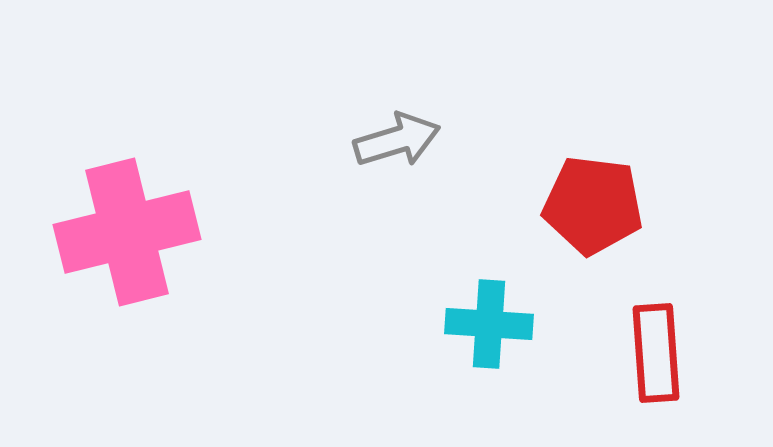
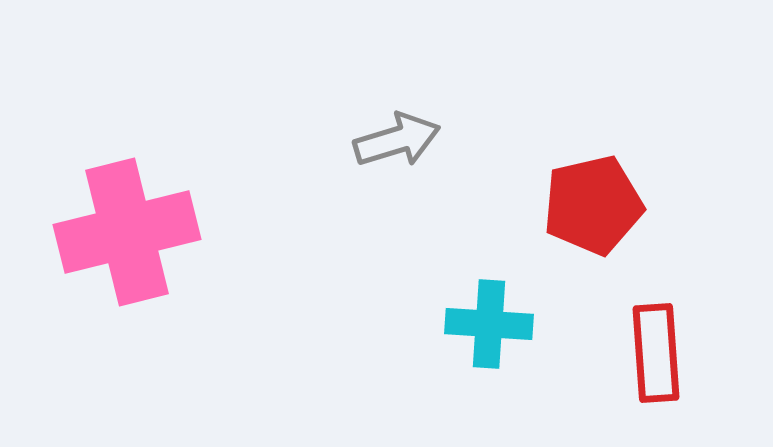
red pentagon: rotated 20 degrees counterclockwise
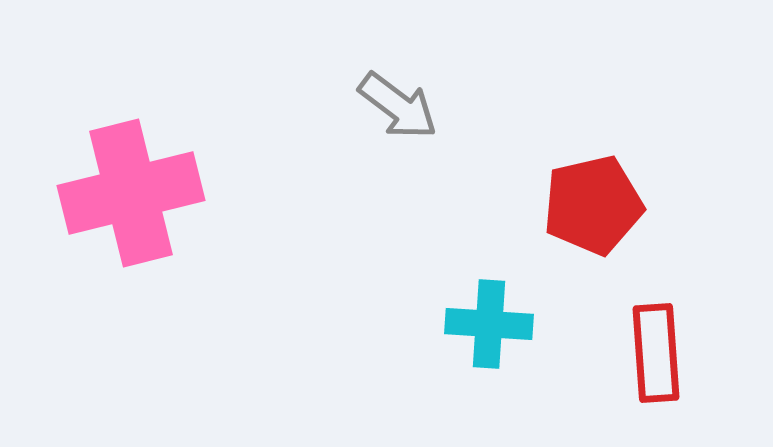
gray arrow: moved 1 px right, 34 px up; rotated 54 degrees clockwise
pink cross: moved 4 px right, 39 px up
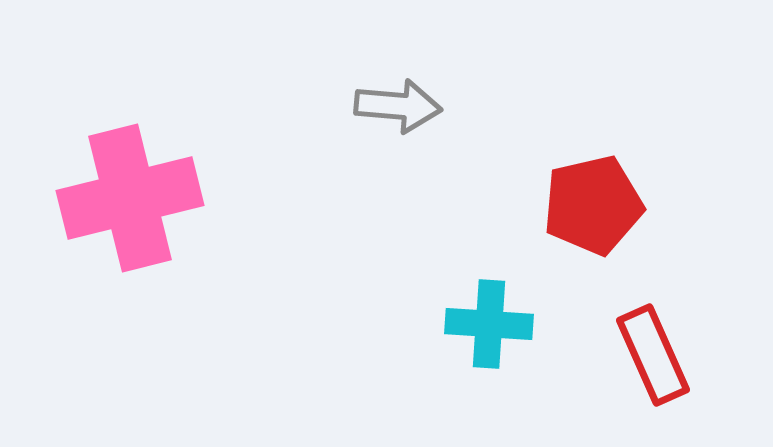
gray arrow: rotated 32 degrees counterclockwise
pink cross: moved 1 px left, 5 px down
red rectangle: moved 3 px left, 2 px down; rotated 20 degrees counterclockwise
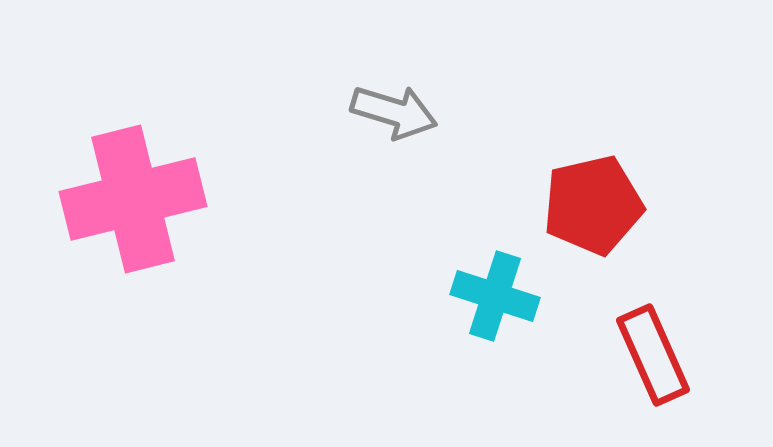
gray arrow: moved 4 px left, 6 px down; rotated 12 degrees clockwise
pink cross: moved 3 px right, 1 px down
cyan cross: moved 6 px right, 28 px up; rotated 14 degrees clockwise
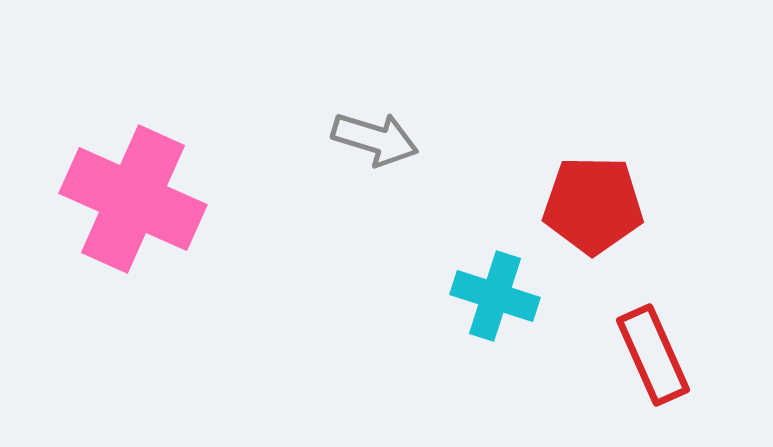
gray arrow: moved 19 px left, 27 px down
pink cross: rotated 38 degrees clockwise
red pentagon: rotated 14 degrees clockwise
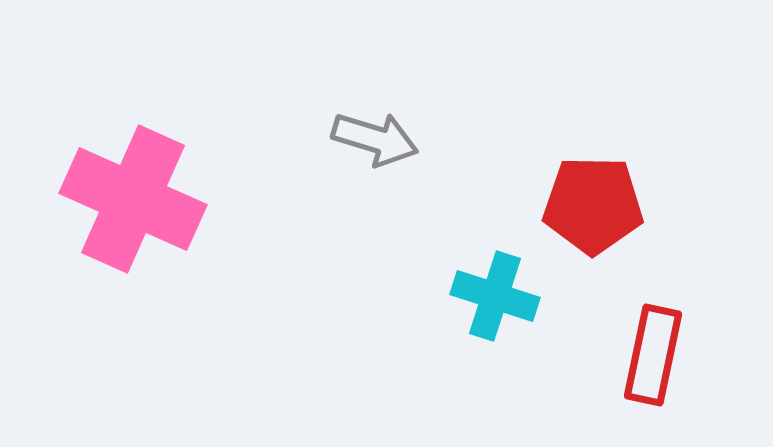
red rectangle: rotated 36 degrees clockwise
